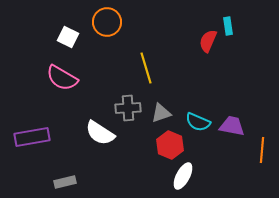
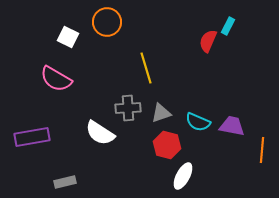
cyan rectangle: rotated 36 degrees clockwise
pink semicircle: moved 6 px left, 1 px down
red hexagon: moved 3 px left; rotated 8 degrees counterclockwise
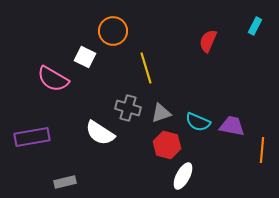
orange circle: moved 6 px right, 9 px down
cyan rectangle: moved 27 px right
white square: moved 17 px right, 20 px down
pink semicircle: moved 3 px left
gray cross: rotated 20 degrees clockwise
